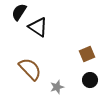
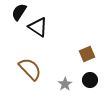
gray star: moved 8 px right, 3 px up; rotated 16 degrees counterclockwise
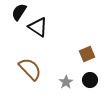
gray star: moved 1 px right, 2 px up
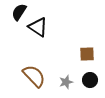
brown square: rotated 21 degrees clockwise
brown semicircle: moved 4 px right, 7 px down
gray star: rotated 16 degrees clockwise
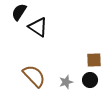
brown square: moved 7 px right, 6 px down
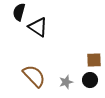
black semicircle: rotated 18 degrees counterclockwise
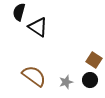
brown square: rotated 35 degrees clockwise
brown semicircle: rotated 10 degrees counterclockwise
